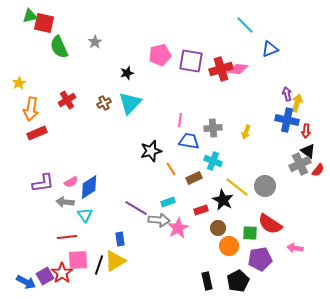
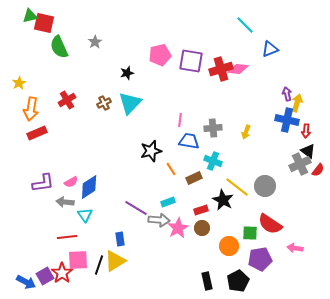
brown circle at (218, 228): moved 16 px left
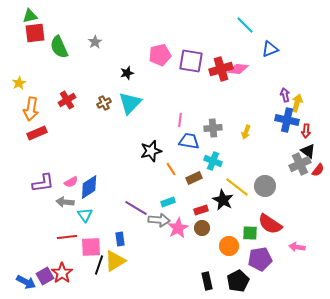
red square at (44, 23): moved 9 px left, 10 px down; rotated 20 degrees counterclockwise
purple arrow at (287, 94): moved 2 px left, 1 px down
pink arrow at (295, 248): moved 2 px right, 1 px up
pink square at (78, 260): moved 13 px right, 13 px up
